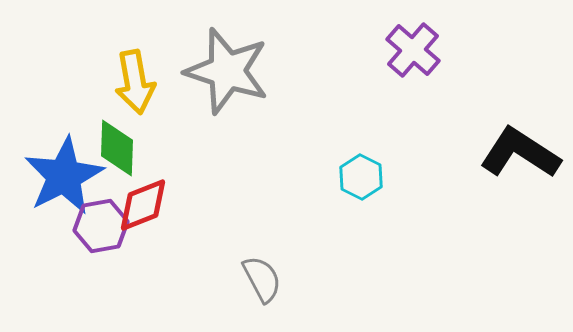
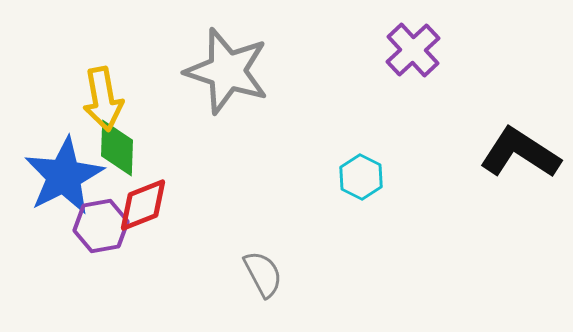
purple cross: rotated 6 degrees clockwise
yellow arrow: moved 32 px left, 17 px down
gray semicircle: moved 1 px right, 5 px up
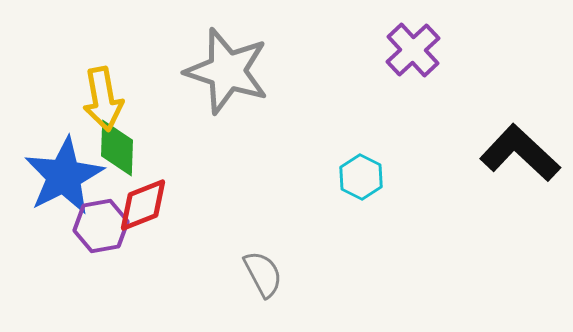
black L-shape: rotated 10 degrees clockwise
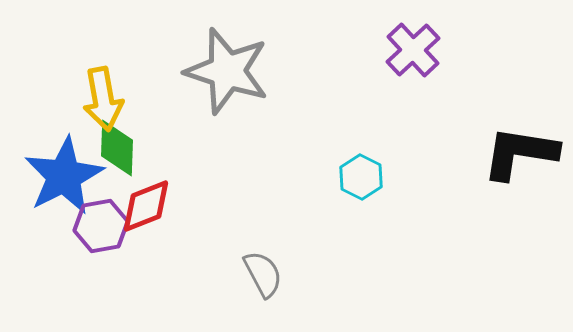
black L-shape: rotated 34 degrees counterclockwise
red diamond: moved 3 px right, 1 px down
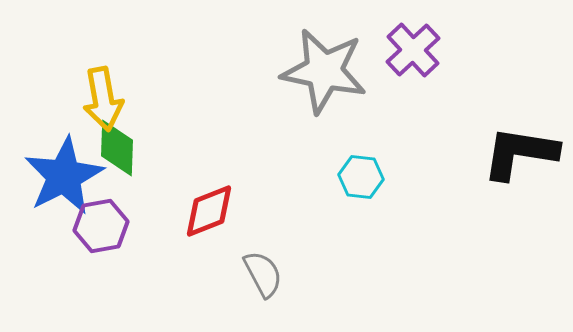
gray star: moved 97 px right; rotated 6 degrees counterclockwise
cyan hexagon: rotated 21 degrees counterclockwise
red diamond: moved 63 px right, 5 px down
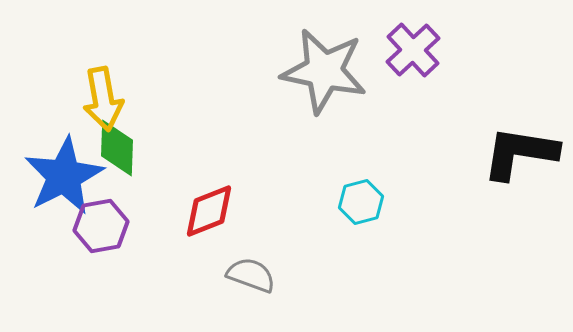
cyan hexagon: moved 25 px down; rotated 21 degrees counterclockwise
gray semicircle: moved 12 px left, 1 px down; rotated 42 degrees counterclockwise
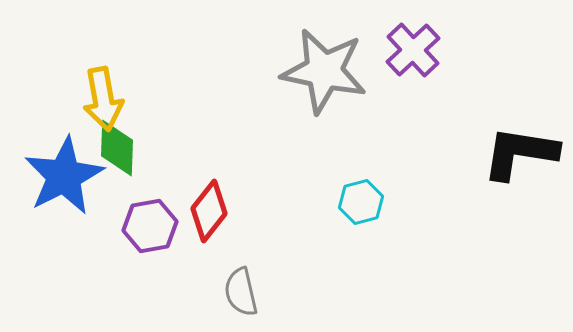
red diamond: rotated 30 degrees counterclockwise
purple hexagon: moved 49 px right
gray semicircle: moved 10 px left, 17 px down; rotated 123 degrees counterclockwise
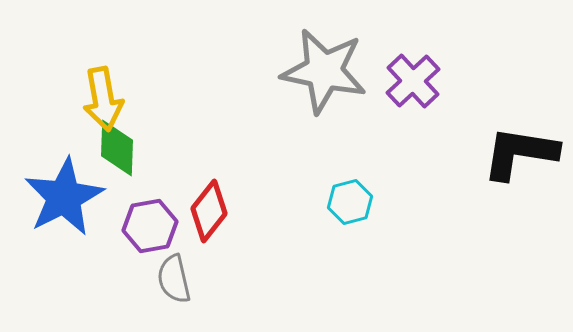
purple cross: moved 31 px down
blue star: moved 21 px down
cyan hexagon: moved 11 px left
gray semicircle: moved 67 px left, 13 px up
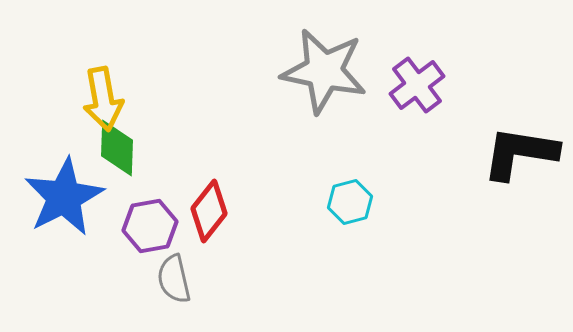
purple cross: moved 4 px right, 4 px down; rotated 6 degrees clockwise
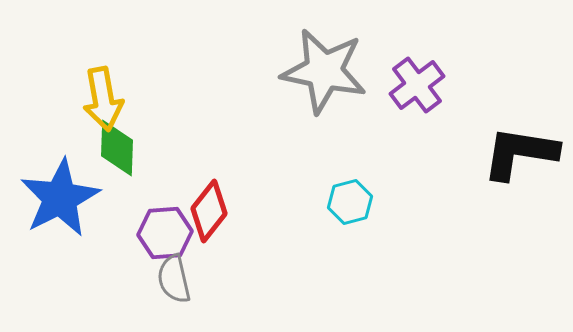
blue star: moved 4 px left, 1 px down
purple hexagon: moved 15 px right, 7 px down; rotated 6 degrees clockwise
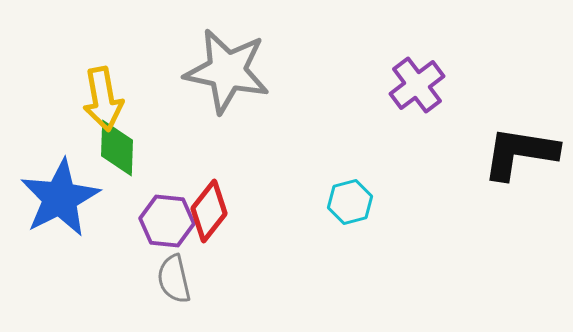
gray star: moved 97 px left
purple hexagon: moved 2 px right, 12 px up; rotated 10 degrees clockwise
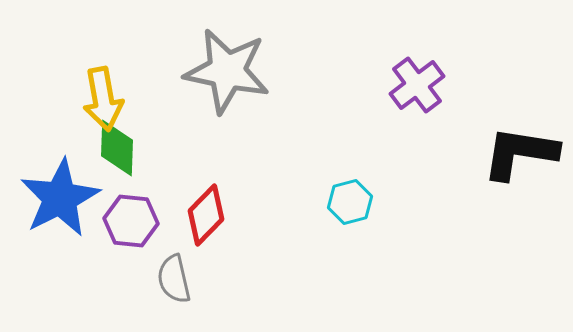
red diamond: moved 3 px left, 4 px down; rotated 6 degrees clockwise
purple hexagon: moved 36 px left
